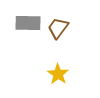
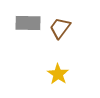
brown trapezoid: moved 2 px right
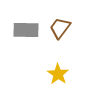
gray rectangle: moved 2 px left, 7 px down
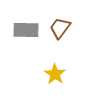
yellow star: moved 3 px left
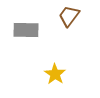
brown trapezoid: moved 9 px right, 12 px up
